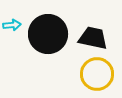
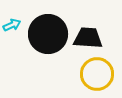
cyan arrow: rotated 18 degrees counterclockwise
black trapezoid: moved 5 px left; rotated 8 degrees counterclockwise
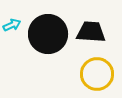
black trapezoid: moved 3 px right, 6 px up
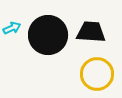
cyan arrow: moved 3 px down
black circle: moved 1 px down
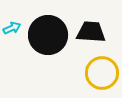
yellow circle: moved 5 px right, 1 px up
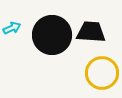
black circle: moved 4 px right
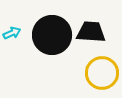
cyan arrow: moved 5 px down
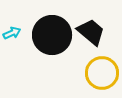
black trapezoid: rotated 36 degrees clockwise
